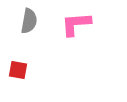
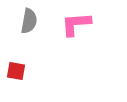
red square: moved 2 px left, 1 px down
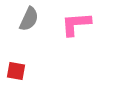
gray semicircle: moved 2 px up; rotated 15 degrees clockwise
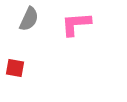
red square: moved 1 px left, 3 px up
